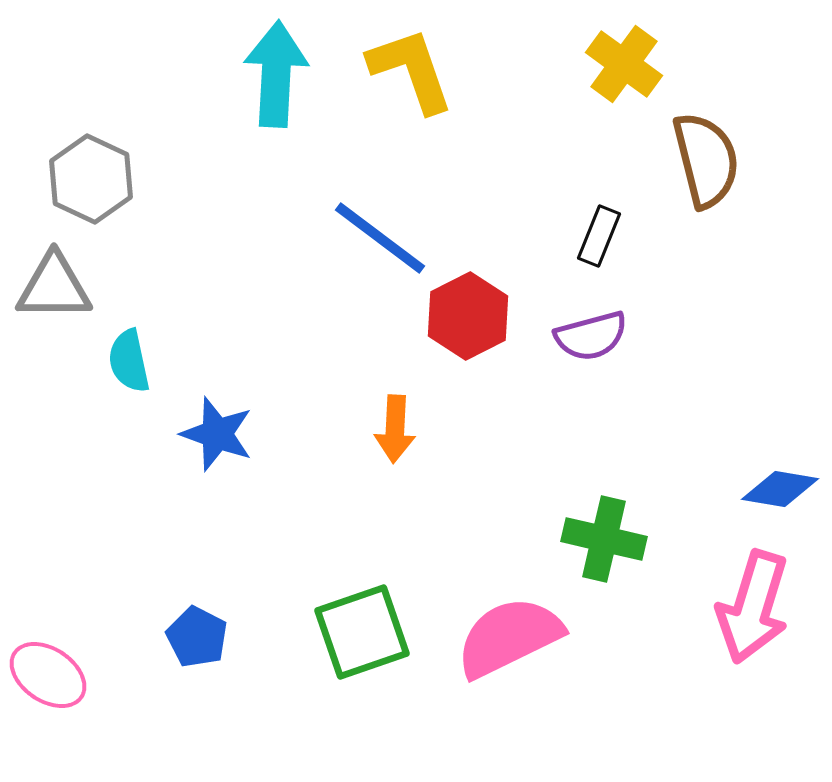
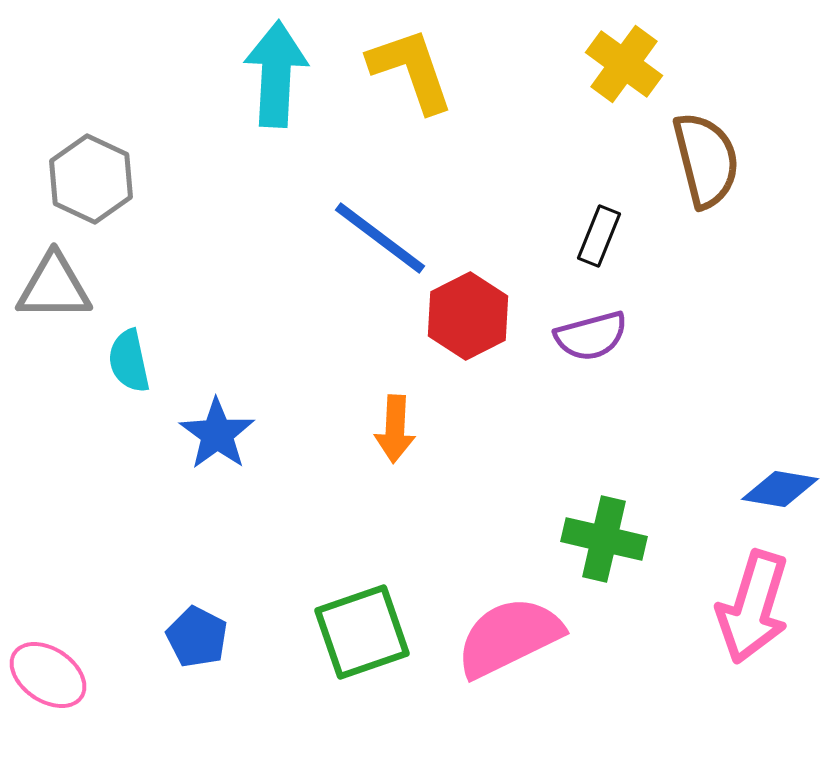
blue star: rotated 16 degrees clockwise
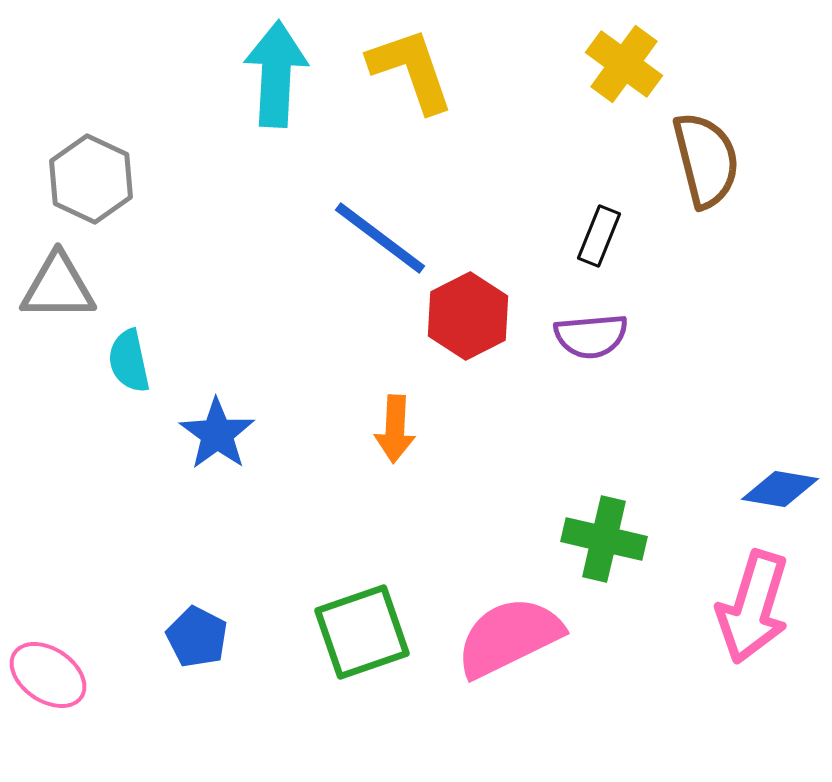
gray triangle: moved 4 px right
purple semicircle: rotated 10 degrees clockwise
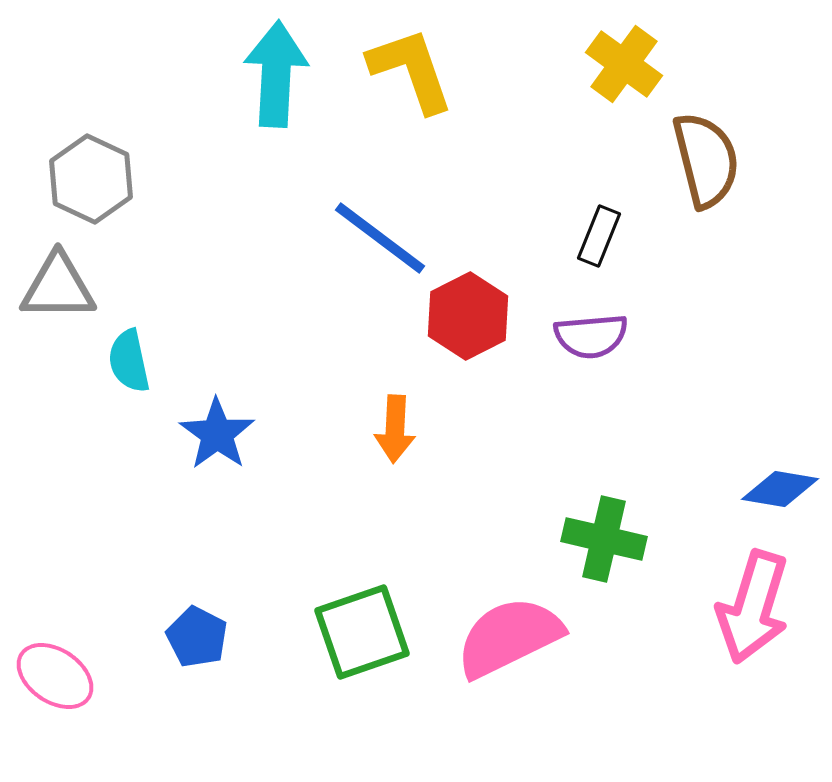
pink ellipse: moved 7 px right, 1 px down
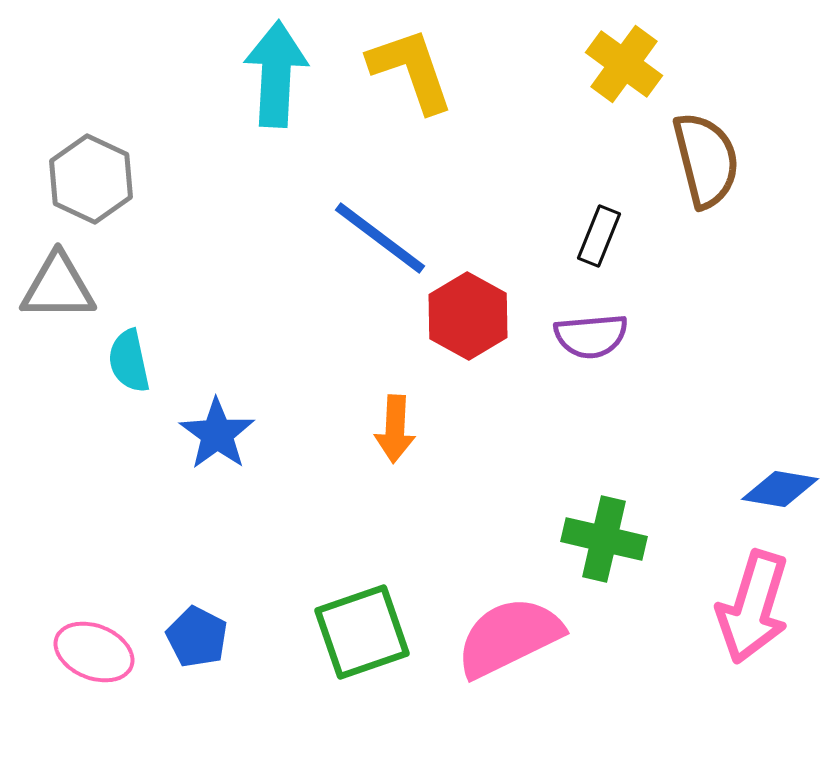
red hexagon: rotated 4 degrees counterclockwise
pink ellipse: moved 39 px right, 24 px up; rotated 12 degrees counterclockwise
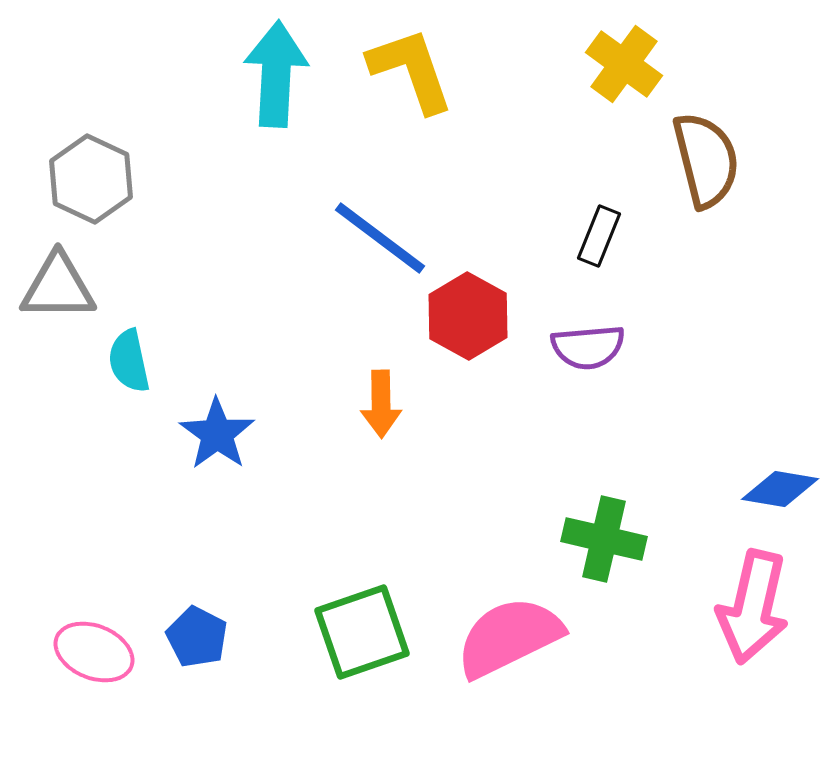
purple semicircle: moved 3 px left, 11 px down
orange arrow: moved 14 px left, 25 px up; rotated 4 degrees counterclockwise
pink arrow: rotated 4 degrees counterclockwise
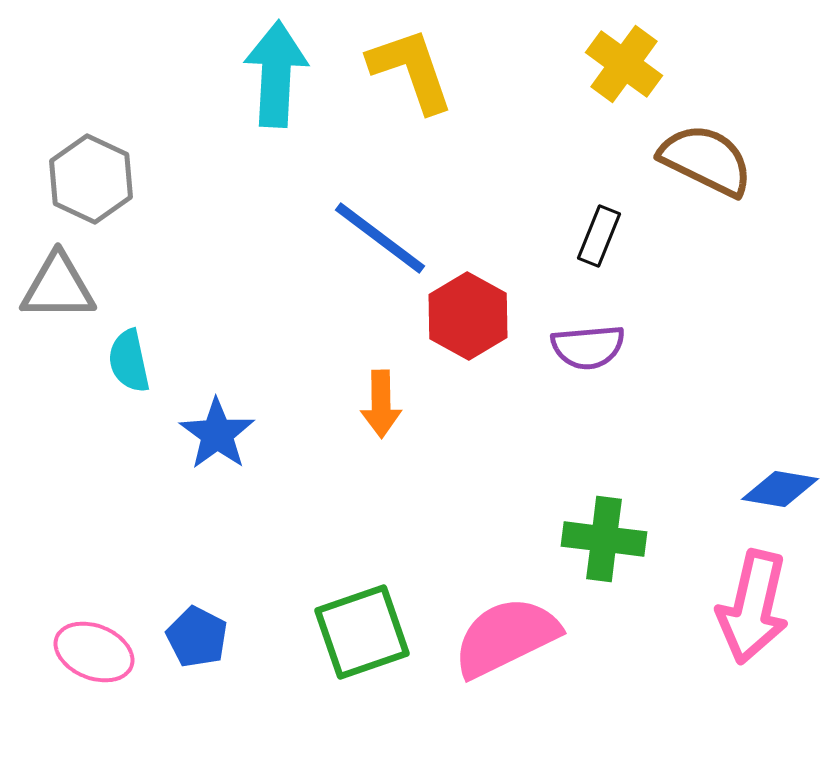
brown semicircle: rotated 50 degrees counterclockwise
green cross: rotated 6 degrees counterclockwise
pink semicircle: moved 3 px left
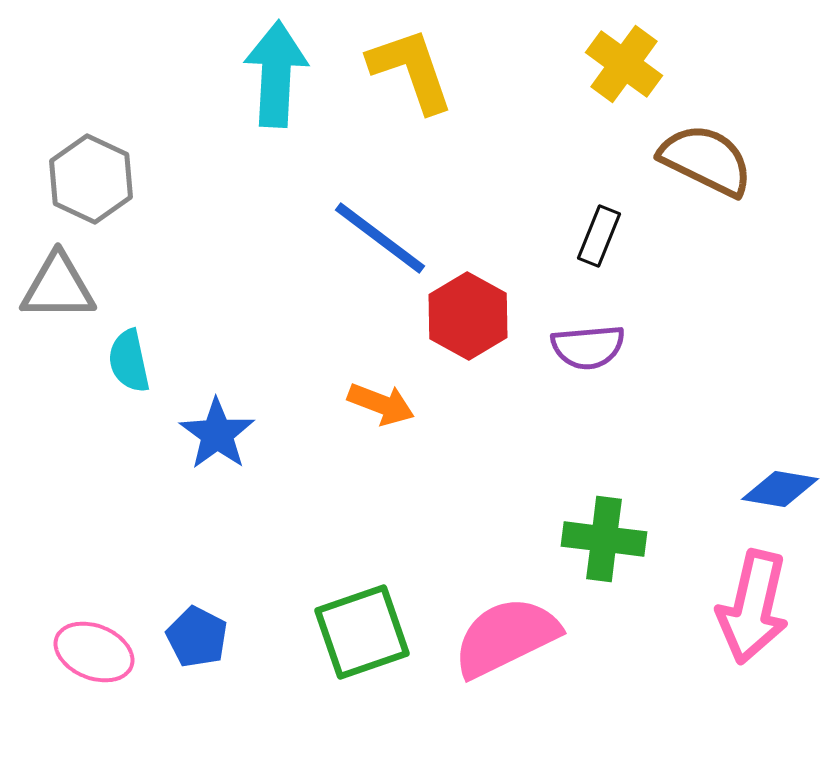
orange arrow: rotated 68 degrees counterclockwise
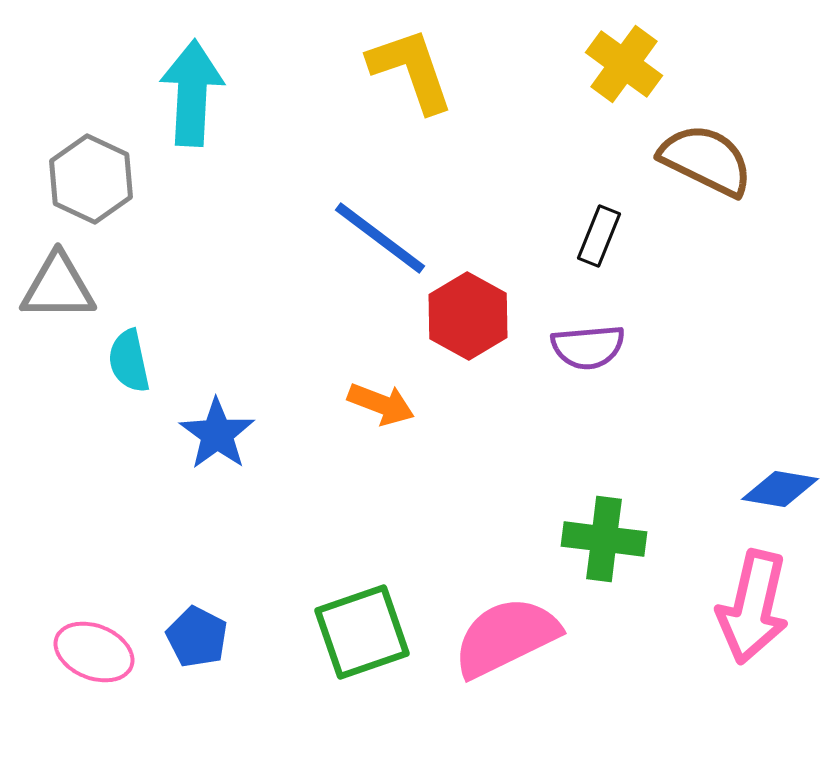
cyan arrow: moved 84 px left, 19 px down
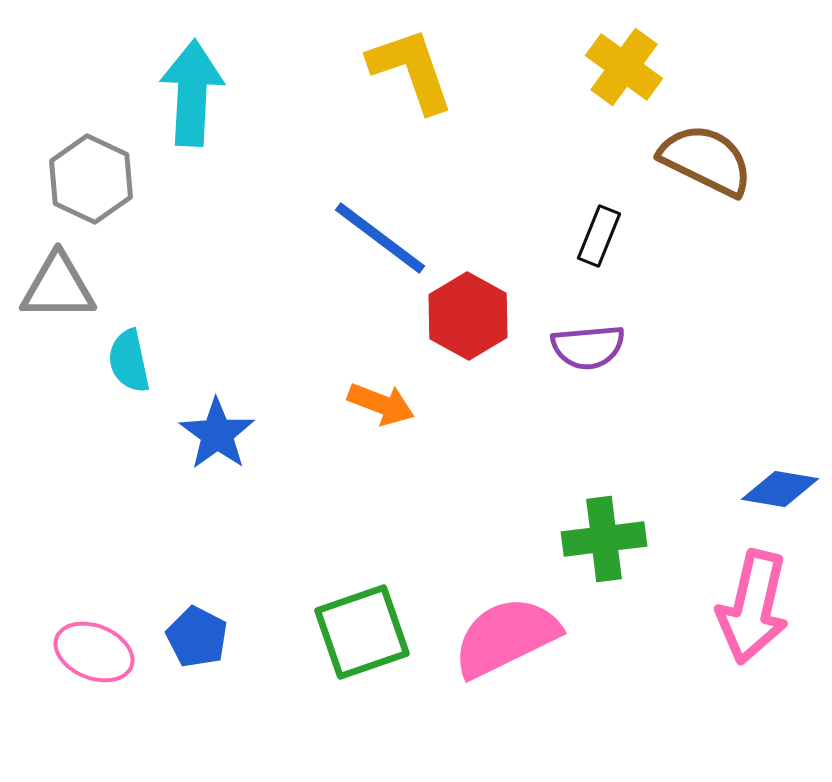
yellow cross: moved 3 px down
green cross: rotated 14 degrees counterclockwise
